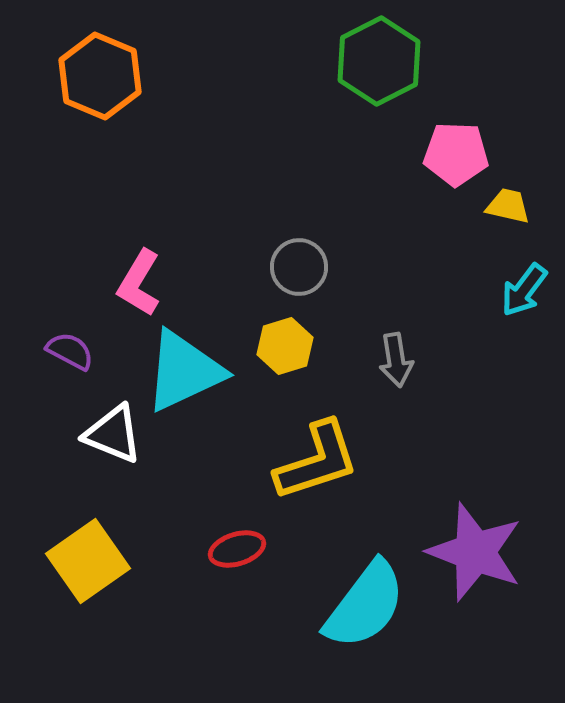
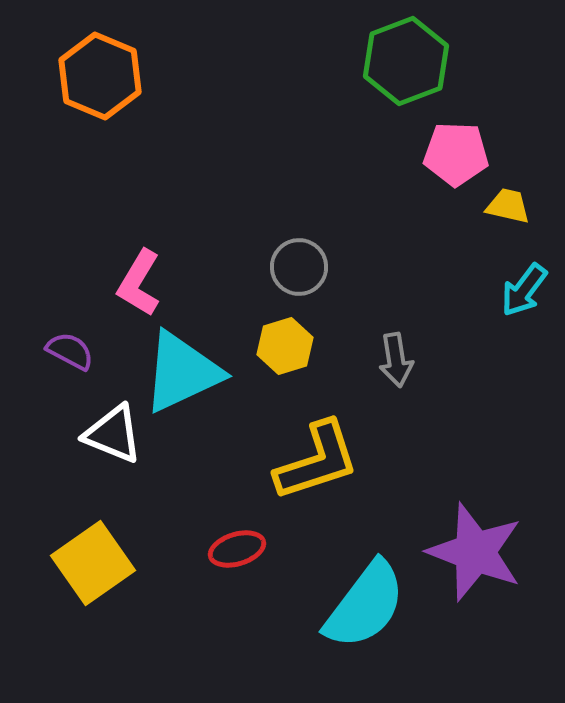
green hexagon: moved 27 px right; rotated 6 degrees clockwise
cyan triangle: moved 2 px left, 1 px down
yellow square: moved 5 px right, 2 px down
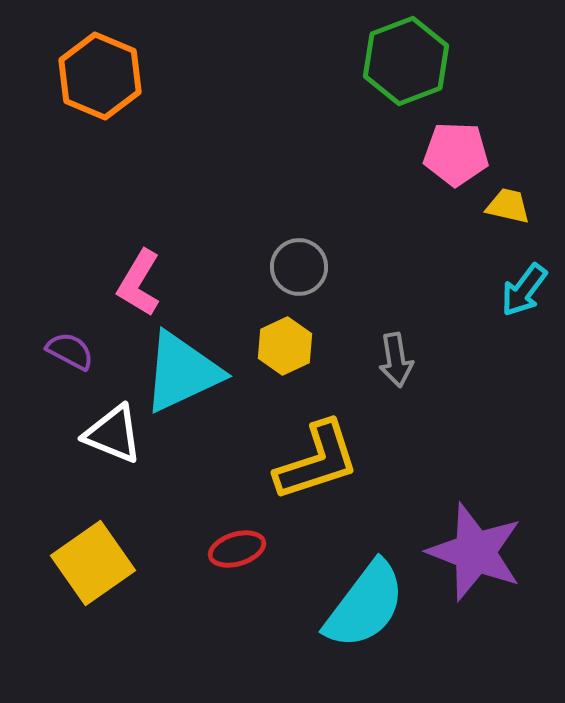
yellow hexagon: rotated 8 degrees counterclockwise
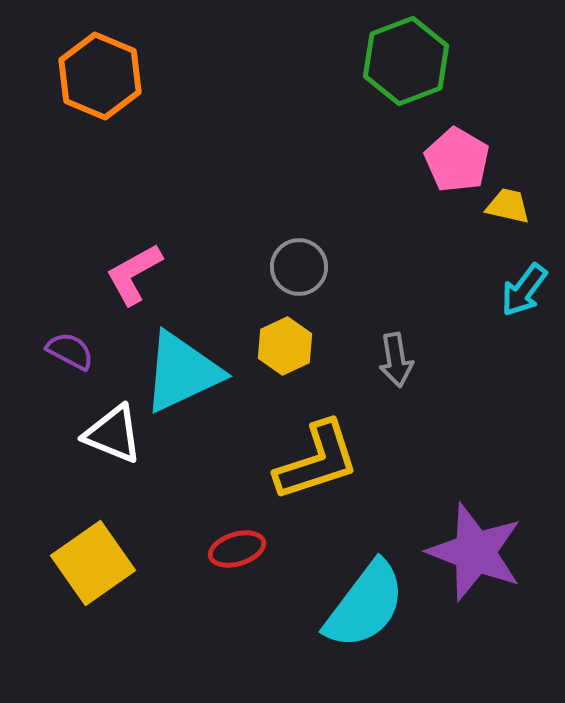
pink pentagon: moved 1 px right, 6 px down; rotated 28 degrees clockwise
pink L-shape: moved 5 px left, 9 px up; rotated 30 degrees clockwise
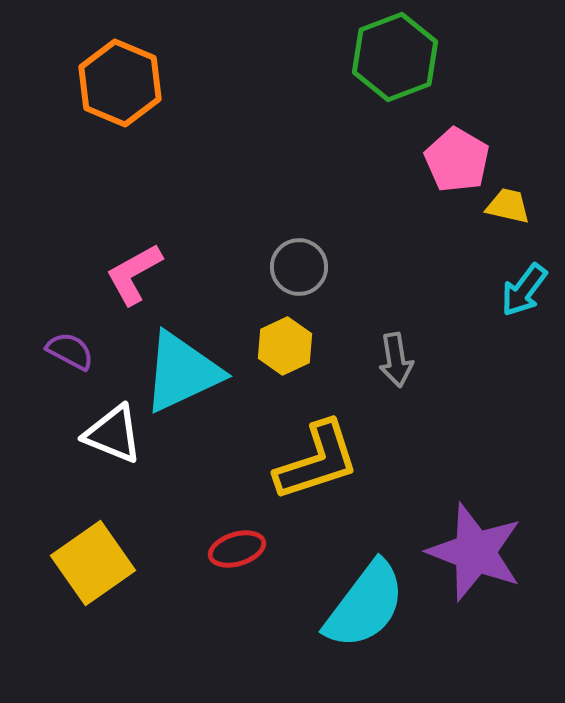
green hexagon: moved 11 px left, 4 px up
orange hexagon: moved 20 px right, 7 px down
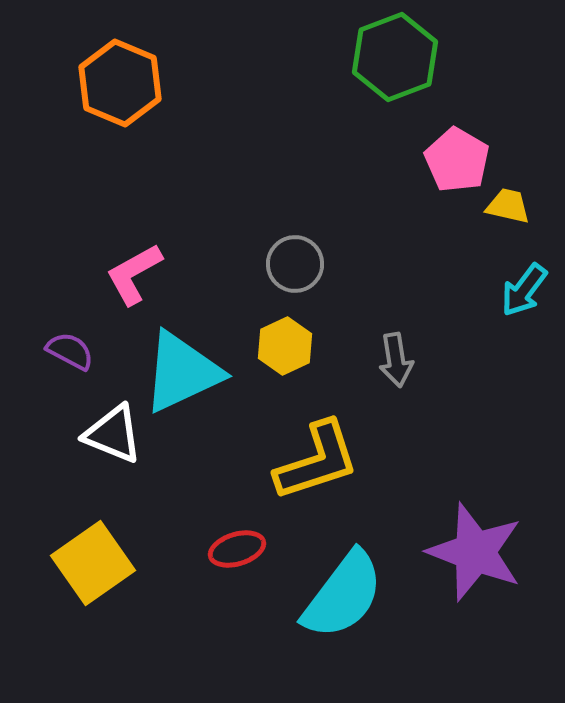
gray circle: moved 4 px left, 3 px up
cyan semicircle: moved 22 px left, 10 px up
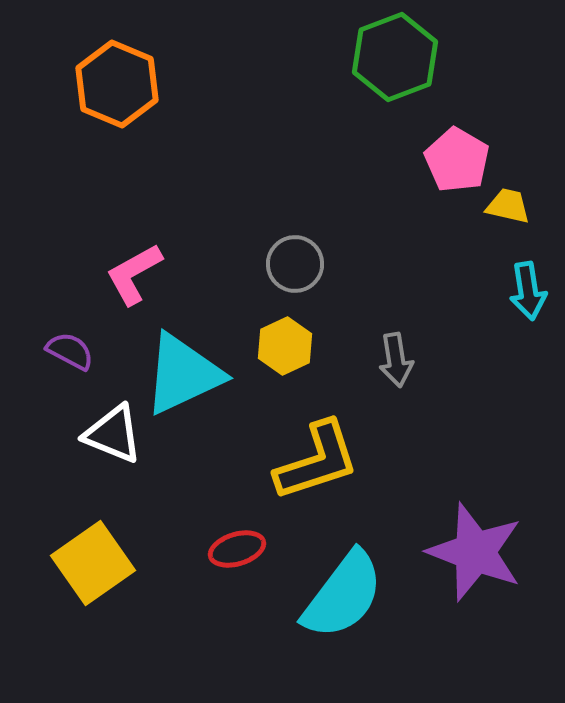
orange hexagon: moved 3 px left, 1 px down
cyan arrow: moved 4 px right, 1 px down; rotated 46 degrees counterclockwise
cyan triangle: moved 1 px right, 2 px down
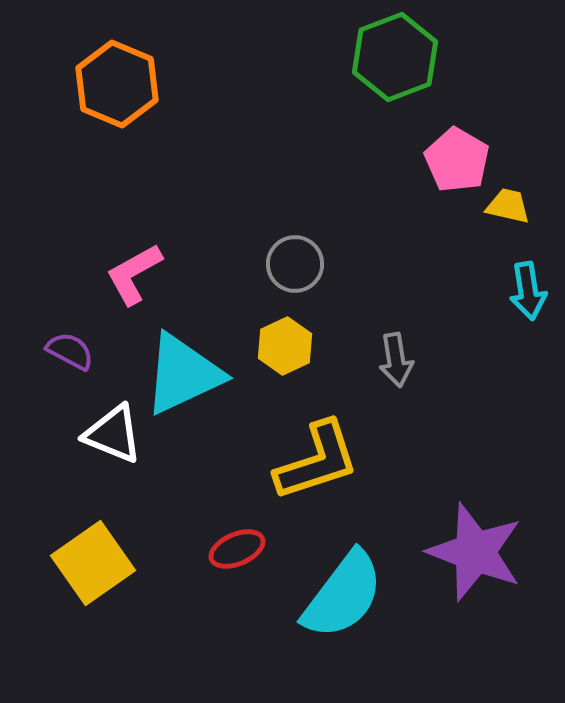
red ellipse: rotated 6 degrees counterclockwise
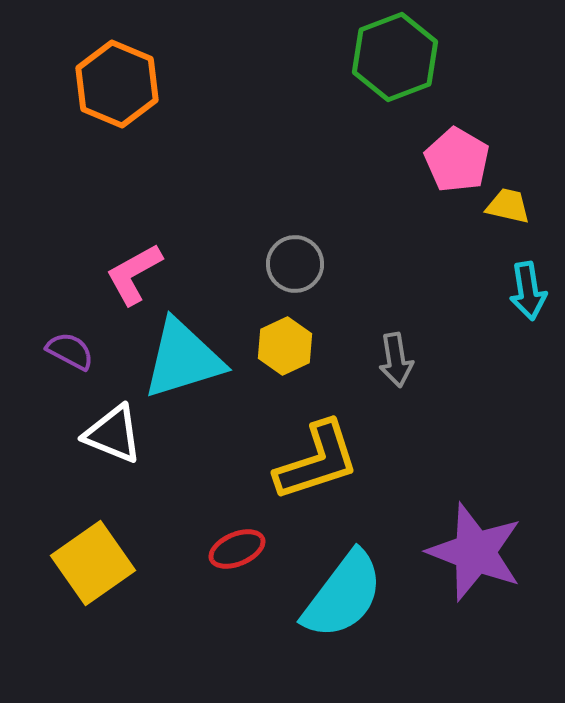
cyan triangle: moved 15 px up; rotated 8 degrees clockwise
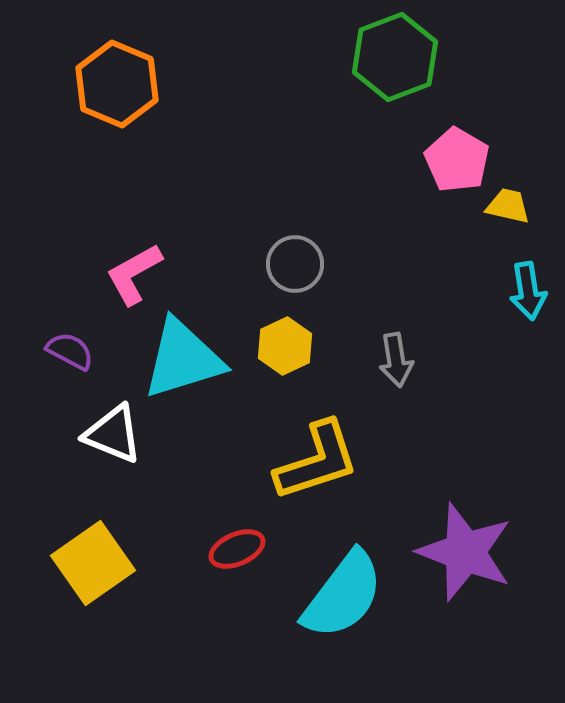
purple star: moved 10 px left
